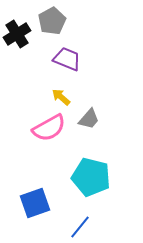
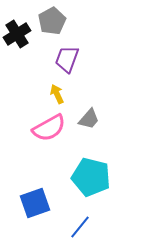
purple trapezoid: rotated 92 degrees counterclockwise
yellow arrow: moved 4 px left, 3 px up; rotated 24 degrees clockwise
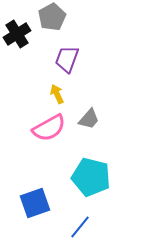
gray pentagon: moved 4 px up
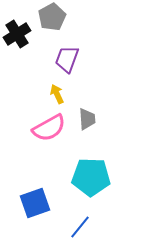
gray trapezoid: moved 2 px left; rotated 45 degrees counterclockwise
cyan pentagon: rotated 12 degrees counterclockwise
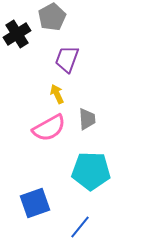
cyan pentagon: moved 6 px up
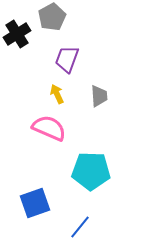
gray trapezoid: moved 12 px right, 23 px up
pink semicircle: rotated 128 degrees counterclockwise
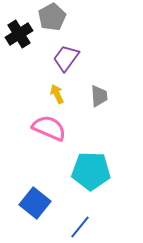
black cross: moved 2 px right
purple trapezoid: moved 1 px left, 1 px up; rotated 16 degrees clockwise
blue square: rotated 32 degrees counterclockwise
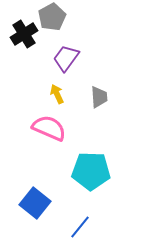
black cross: moved 5 px right
gray trapezoid: moved 1 px down
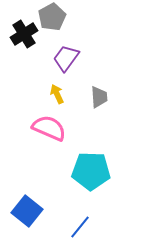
blue square: moved 8 px left, 8 px down
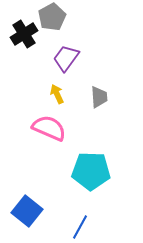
blue line: rotated 10 degrees counterclockwise
